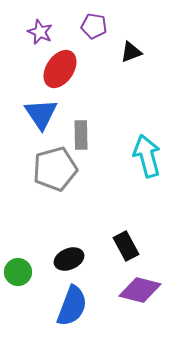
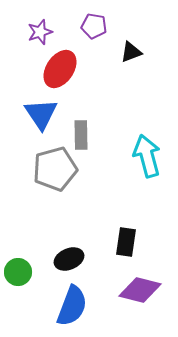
purple star: rotated 30 degrees clockwise
black rectangle: moved 4 px up; rotated 36 degrees clockwise
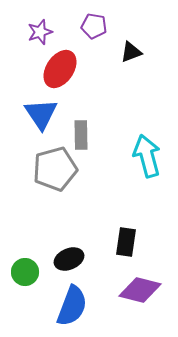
green circle: moved 7 px right
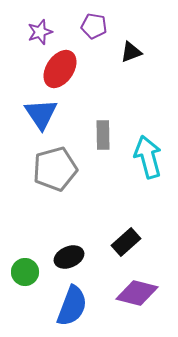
gray rectangle: moved 22 px right
cyan arrow: moved 1 px right, 1 px down
black rectangle: rotated 40 degrees clockwise
black ellipse: moved 2 px up
purple diamond: moved 3 px left, 3 px down
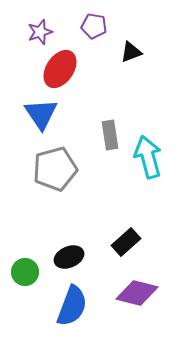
gray rectangle: moved 7 px right; rotated 8 degrees counterclockwise
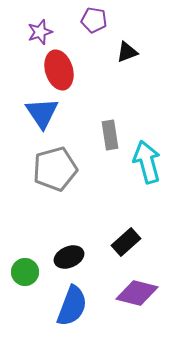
purple pentagon: moved 6 px up
black triangle: moved 4 px left
red ellipse: moved 1 px left, 1 px down; rotated 51 degrees counterclockwise
blue triangle: moved 1 px right, 1 px up
cyan arrow: moved 1 px left, 5 px down
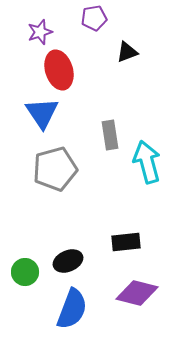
purple pentagon: moved 2 px up; rotated 20 degrees counterclockwise
black rectangle: rotated 36 degrees clockwise
black ellipse: moved 1 px left, 4 px down
blue semicircle: moved 3 px down
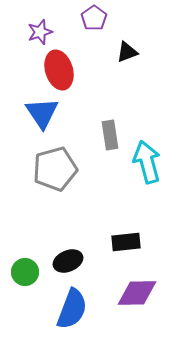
purple pentagon: rotated 25 degrees counterclockwise
purple diamond: rotated 15 degrees counterclockwise
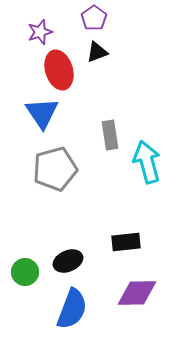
black triangle: moved 30 px left
